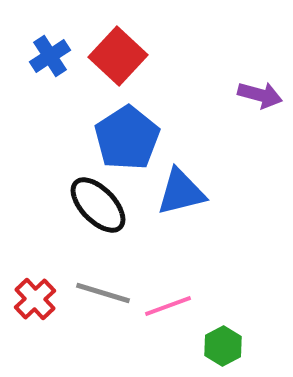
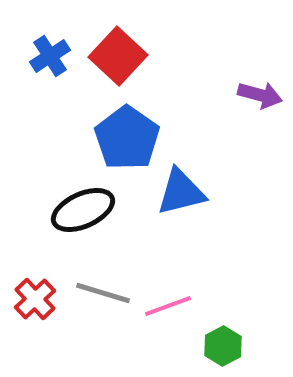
blue pentagon: rotated 4 degrees counterclockwise
black ellipse: moved 15 px left, 5 px down; rotated 70 degrees counterclockwise
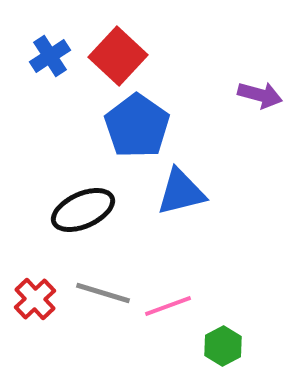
blue pentagon: moved 10 px right, 12 px up
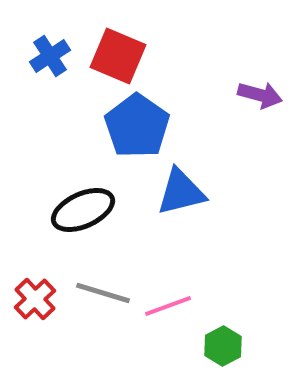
red square: rotated 20 degrees counterclockwise
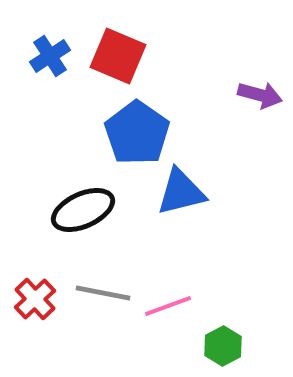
blue pentagon: moved 7 px down
gray line: rotated 6 degrees counterclockwise
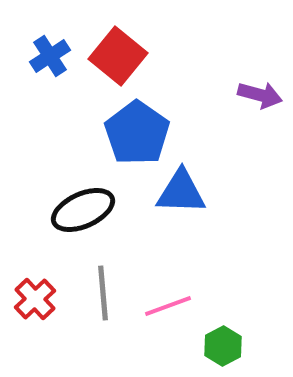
red square: rotated 16 degrees clockwise
blue triangle: rotated 16 degrees clockwise
gray line: rotated 74 degrees clockwise
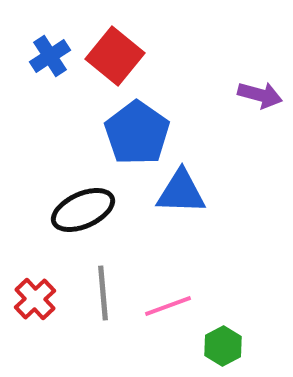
red square: moved 3 px left
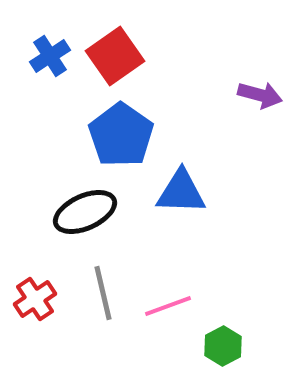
red square: rotated 16 degrees clockwise
blue pentagon: moved 16 px left, 2 px down
black ellipse: moved 2 px right, 2 px down
gray line: rotated 8 degrees counterclockwise
red cross: rotated 9 degrees clockwise
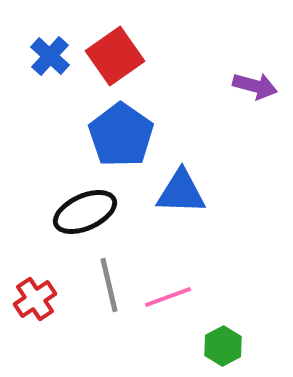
blue cross: rotated 15 degrees counterclockwise
purple arrow: moved 5 px left, 9 px up
gray line: moved 6 px right, 8 px up
pink line: moved 9 px up
